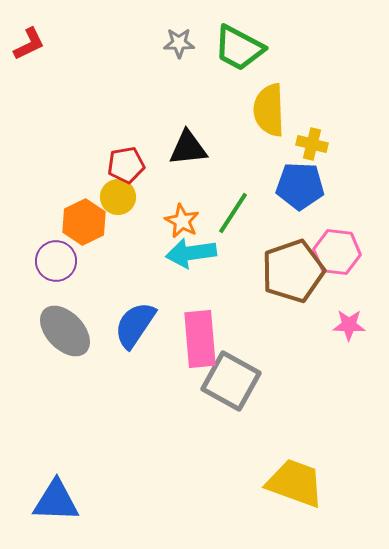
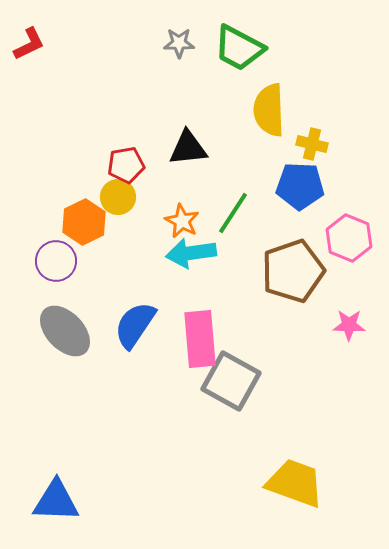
pink hexagon: moved 12 px right, 14 px up; rotated 15 degrees clockwise
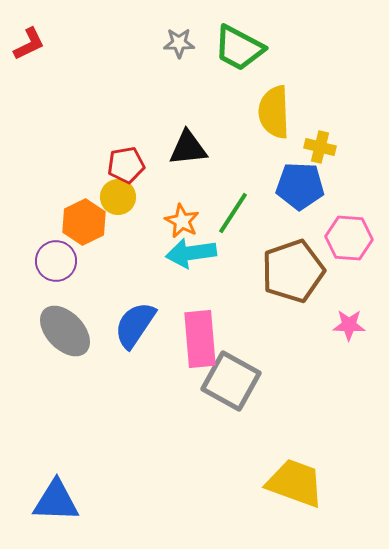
yellow semicircle: moved 5 px right, 2 px down
yellow cross: moved 8 px right, 3 px down
pink hexagon: rotated 18 degrees counterclockwise
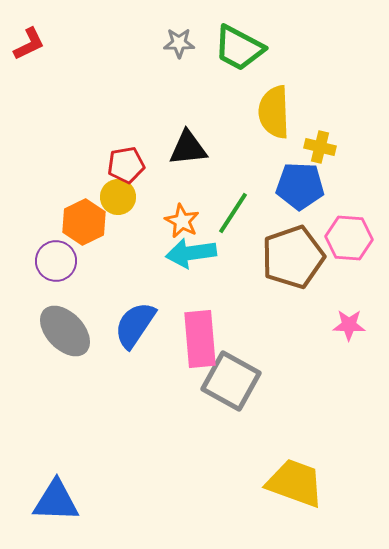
brown pentagon: moved 14 px up
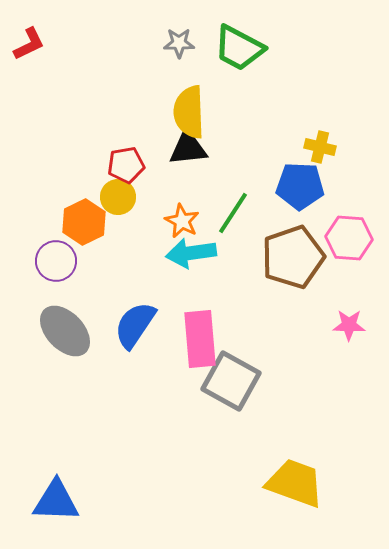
yellow semicircle: moved 85 px left
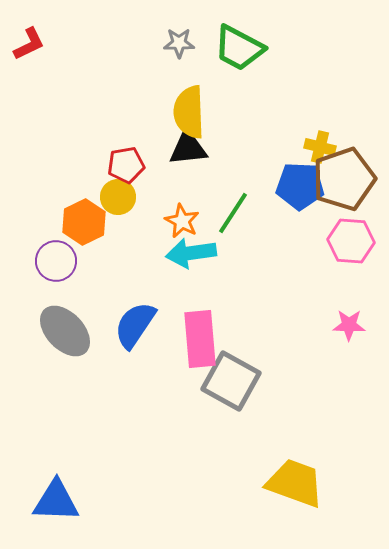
pink hexagon: moved 2 px right, 3 px down
brown pentagon: moved 51 px right, 78 px up
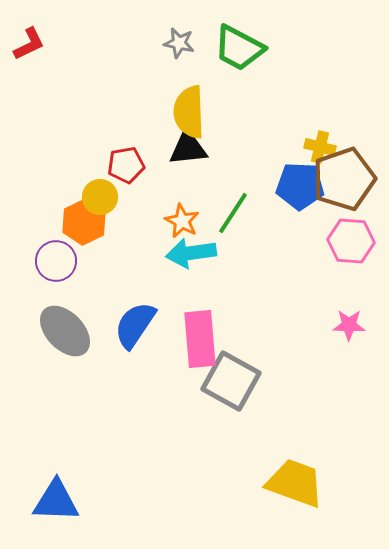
gray star: rotated 12 degrees clockwise
yellow circle: moved 18 px left
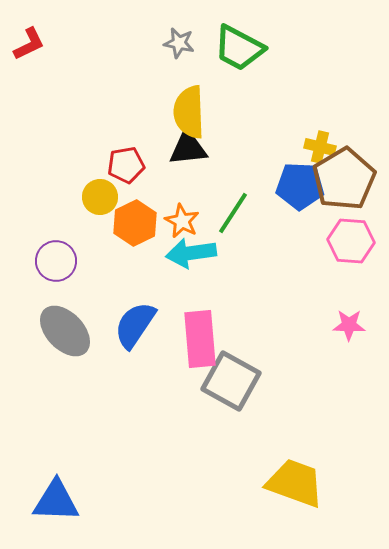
brown pentagon: rotated 12 degrees counterclockwise
orange hexagon: moved 51 px right, 1 px down
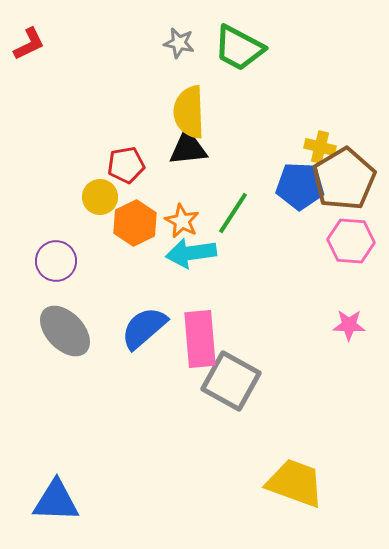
blue semicircle: moved 9 px right, 3 px down; rotated 15 degrees clockwise
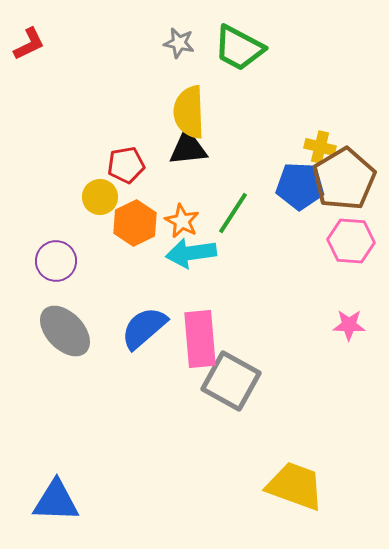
yellow trapezoid: moved 3 px down
